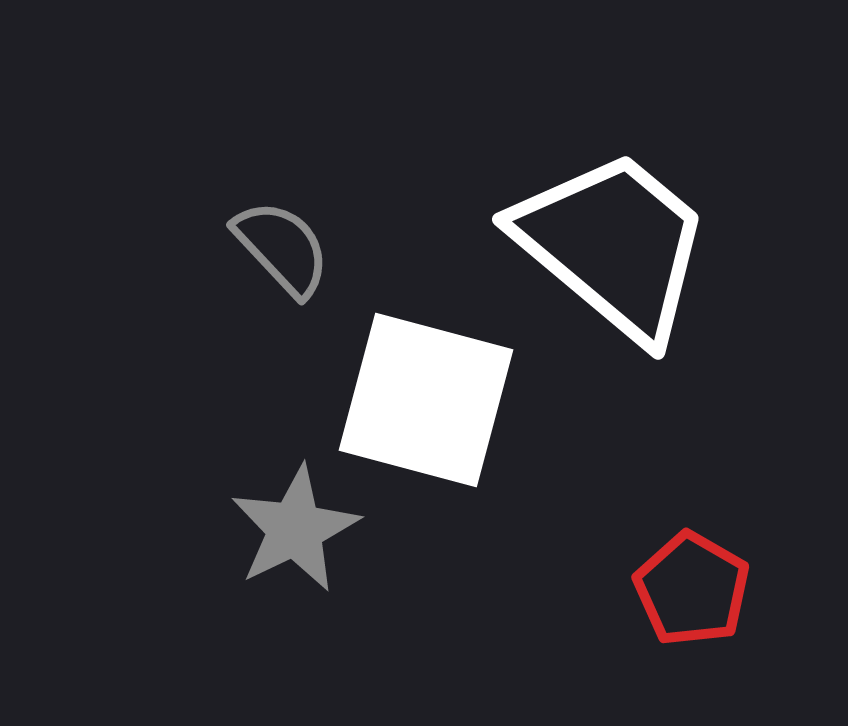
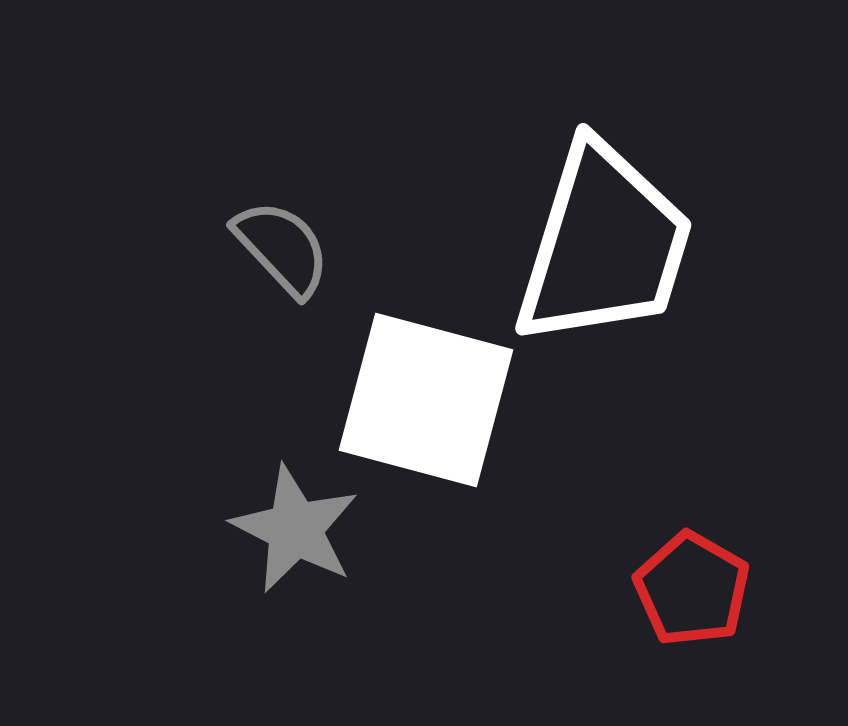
white trapezoid: moved 9 px left; rotated 67 degrees clockwise
gray star: rotated 19 degrees counterclockwise
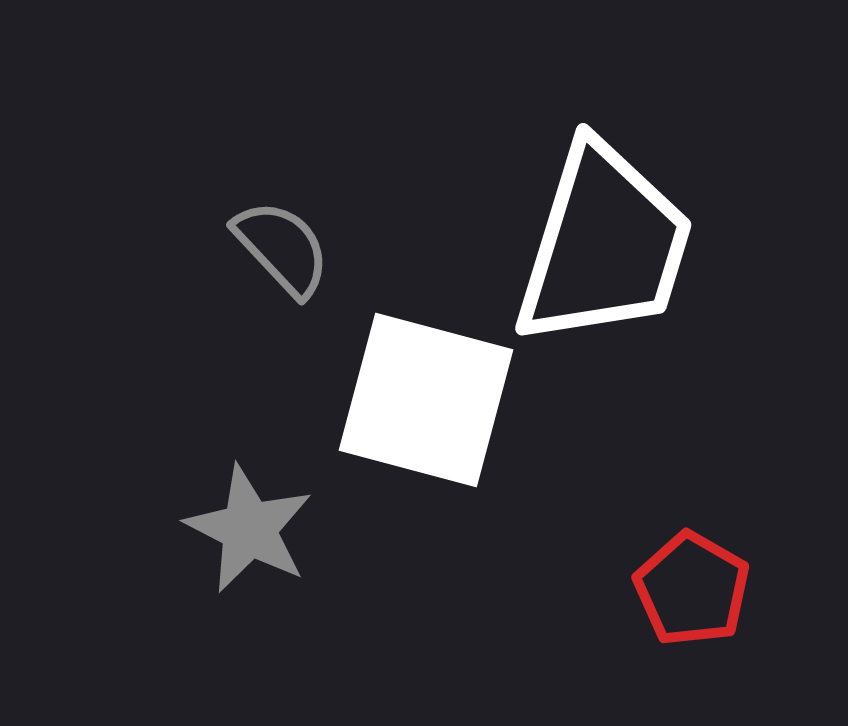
gray star: moved 46 px left
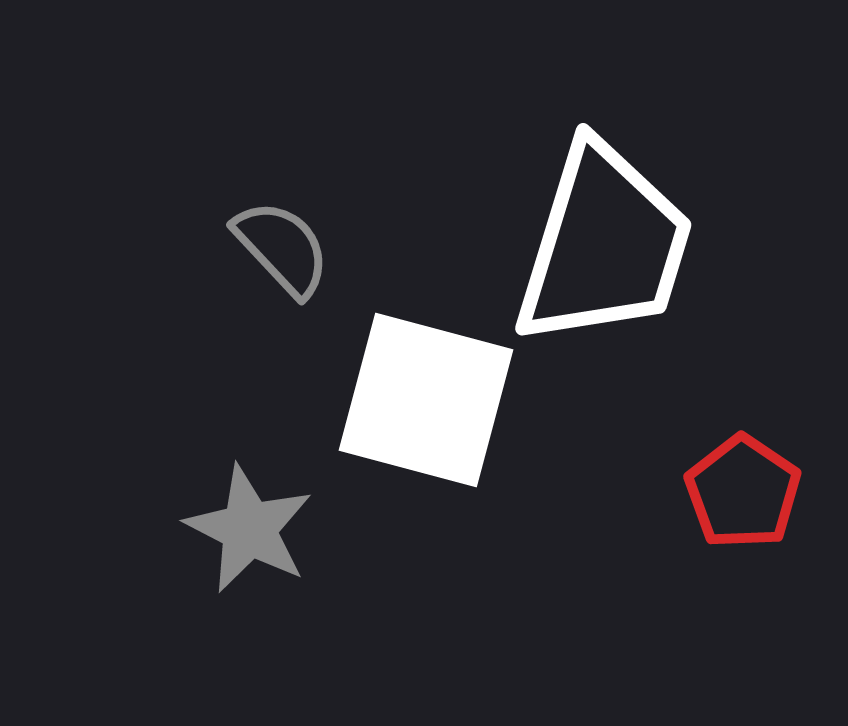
red pentagon: moved 51 px right, 97 px up; rotated 4 degrees clockwise
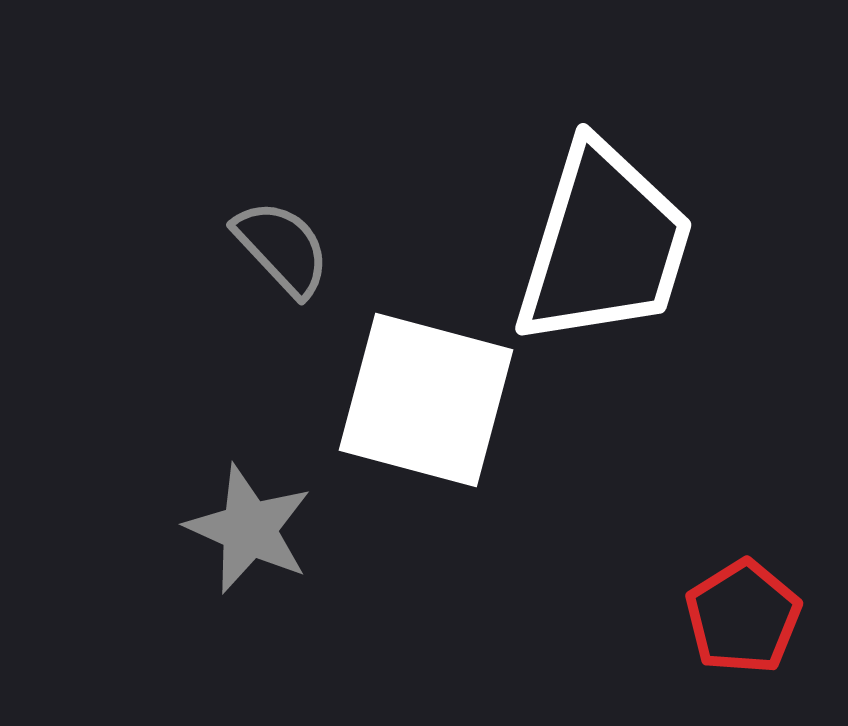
red pentagon: moved 125 px down; rotated 6 degrees clockwise
gray star: rotated 3 degrees counterclockwise
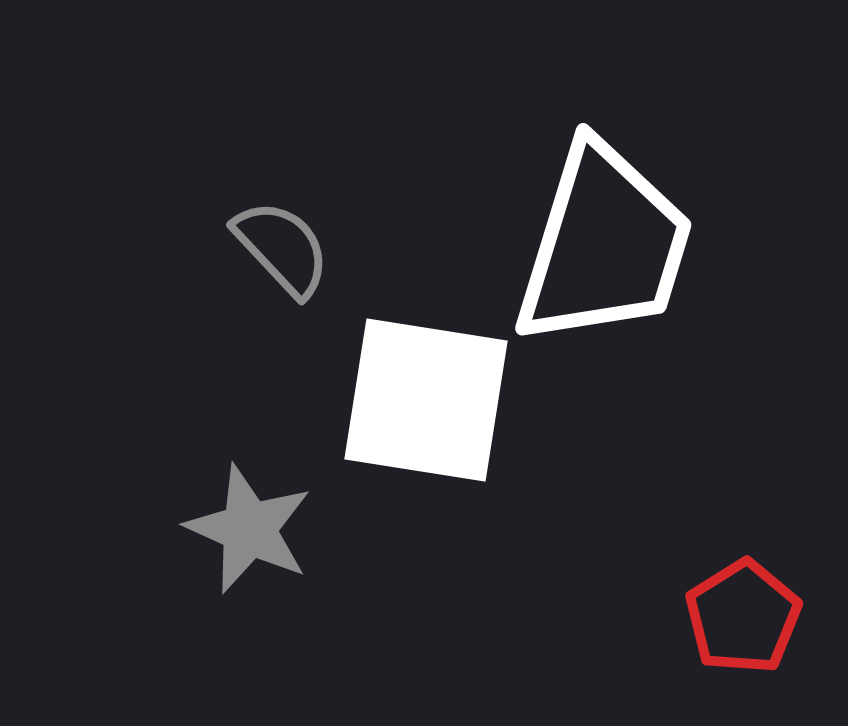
white square: rotated 6 degrees counterclockwise
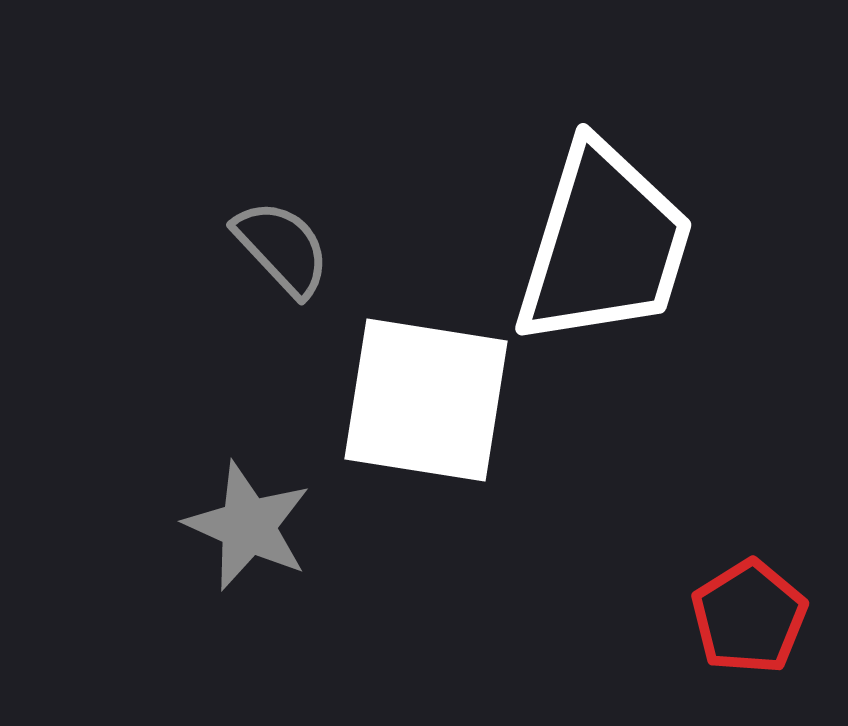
gray star: moved 1 px left, 3 px up
red pentagon: moved 6 px right
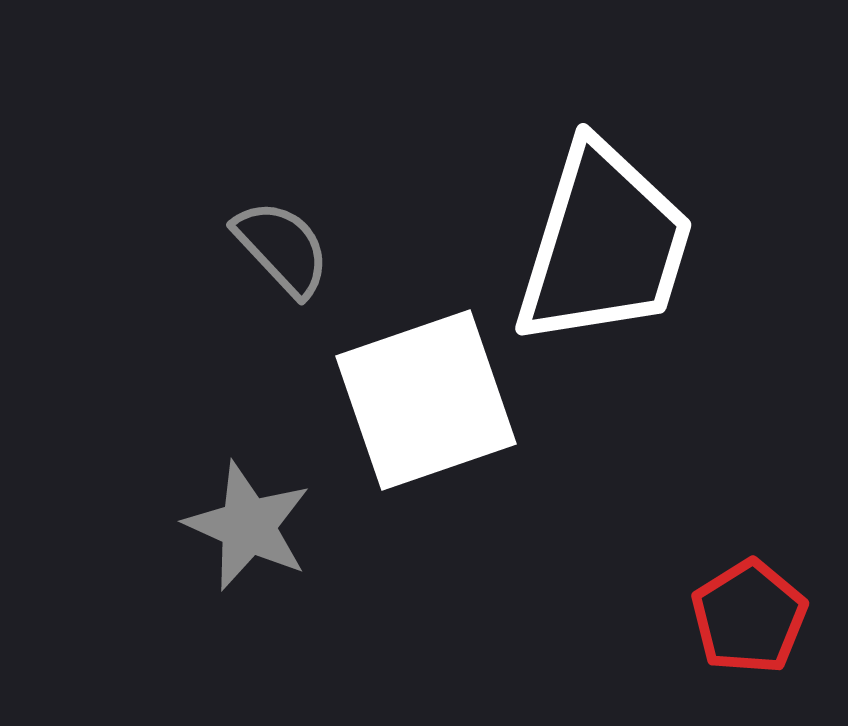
white square: rotated 28 degrees counterclockwise
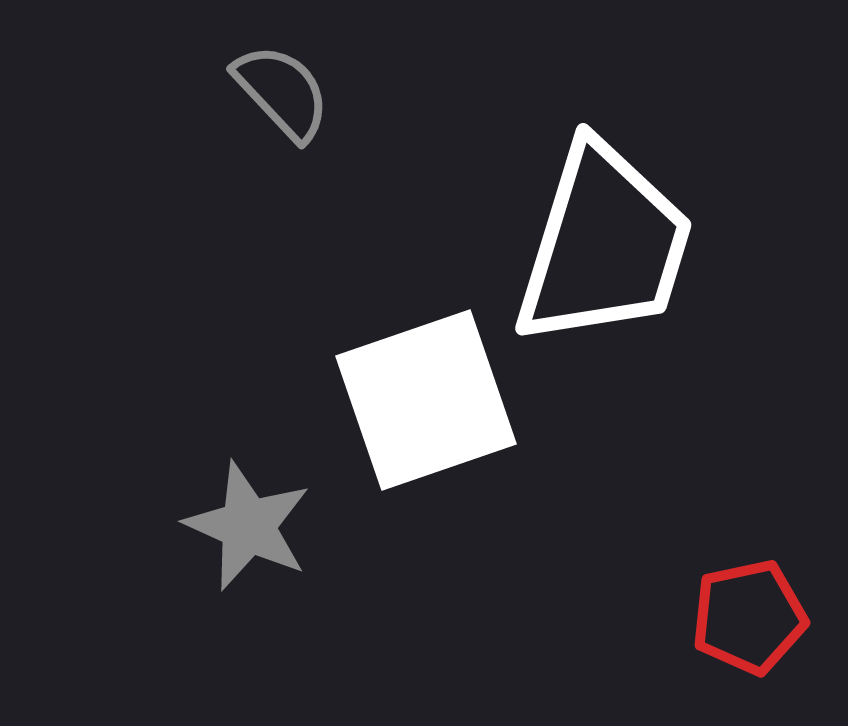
gray semicircle: moved 156 px up
red pentagon: rotated 20 degrees clockwise
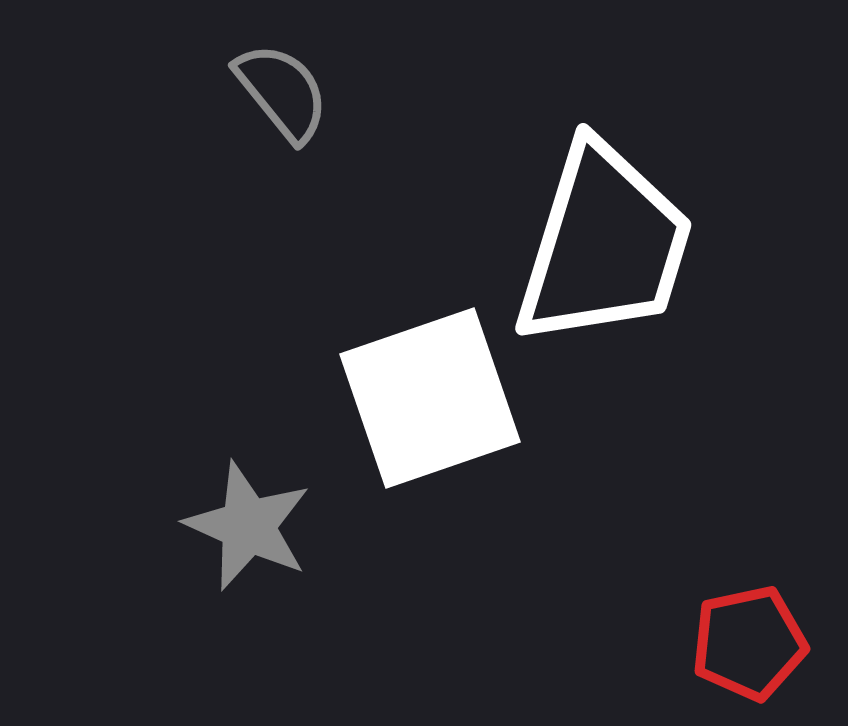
gray semicircle: rotated 4 degrees clockwise
white square: moved 4 px right, 2 px up
red pentagon: moved 26 px down
